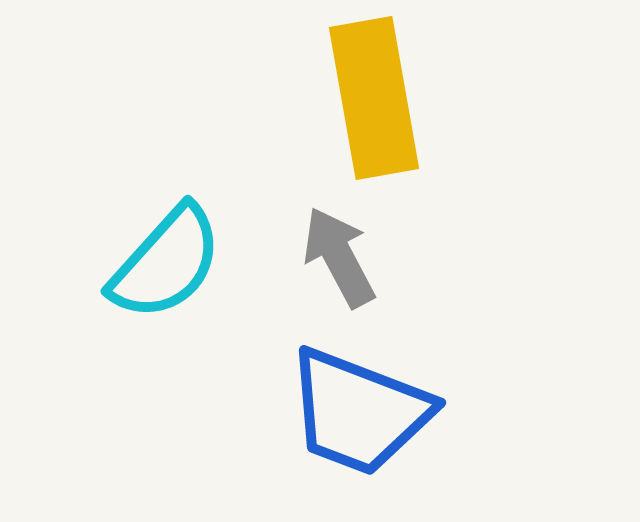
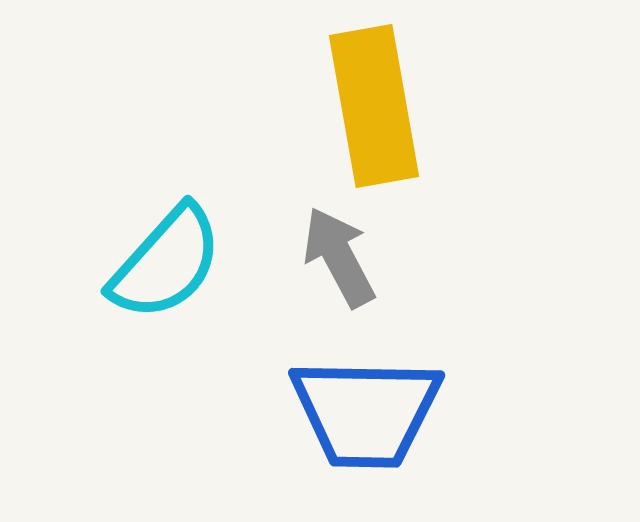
yellow rectangle: moved 8 px down
blue trapezoid: moved 7 px right; rotated 20 degrees counterclockwise
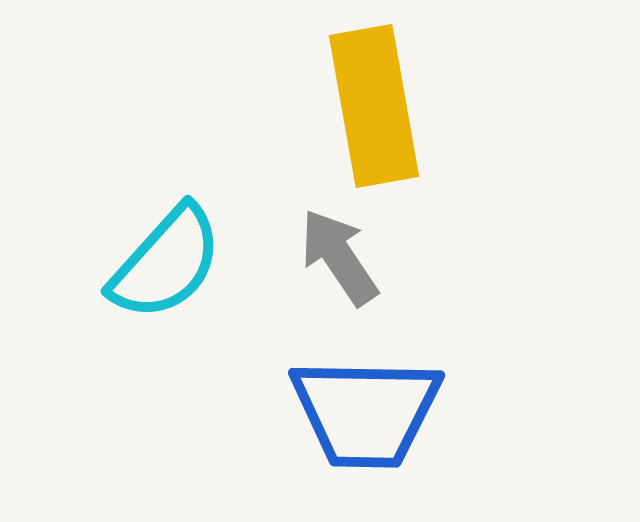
gray arrow: rotated 6 degrees counterclockwise
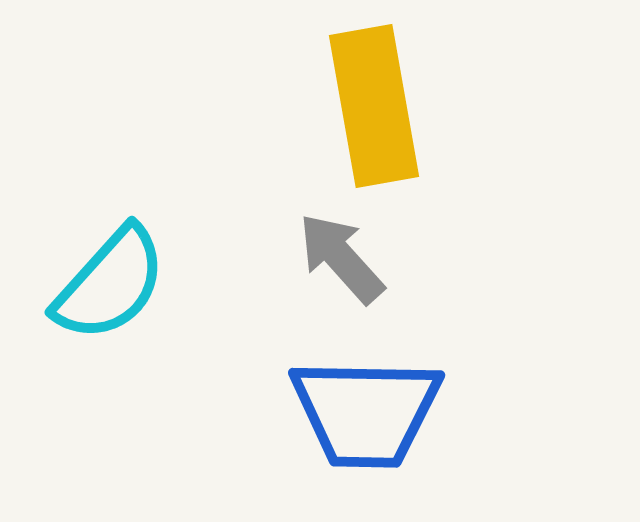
gray arrow: moved 2 px right, 1 px down; rotated 8 degrees counterclockwise
cyan semicircle: moved 56 px left, 21 px down
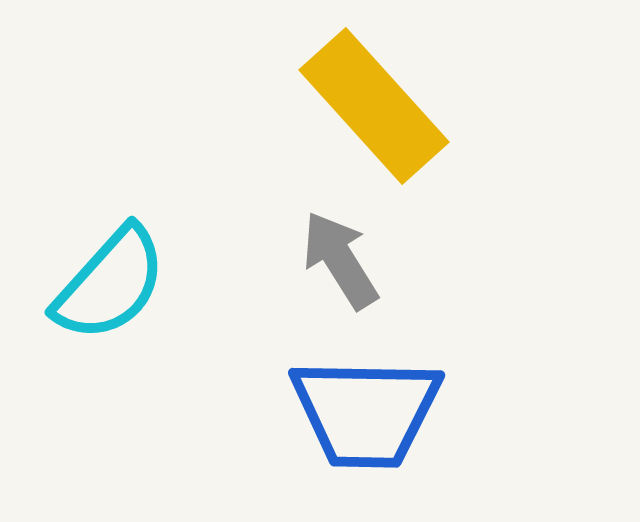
yellow rectangle: rotated 32 degrees counterclockwise
gray arrow: moved 1 px left, 2 px down; rotated 10 degrees clockwise
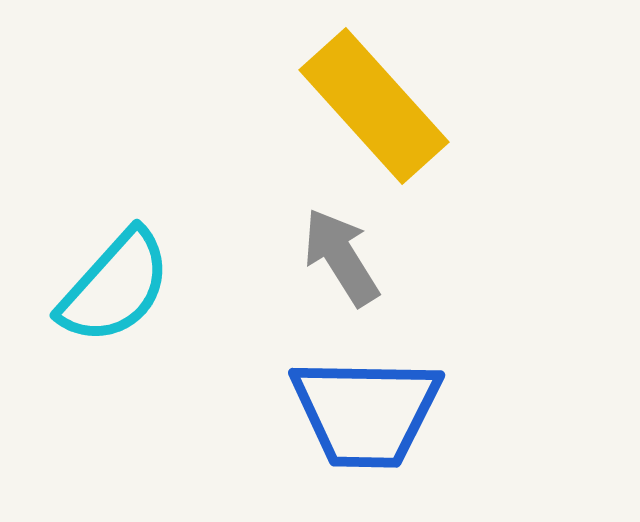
gray arrow: moved 1 px right, 3 px up
cyan semicircle: moved 5 px right, 3 px down
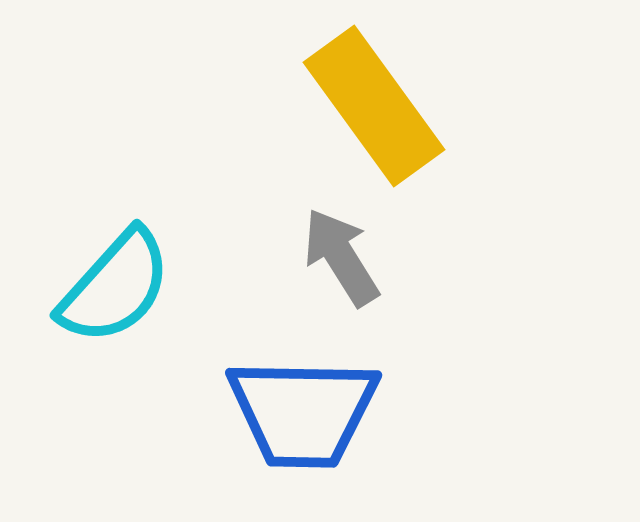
yellow rectangle: rotated 6 degrees clockwise
blue trapezoid: moved 63 px left
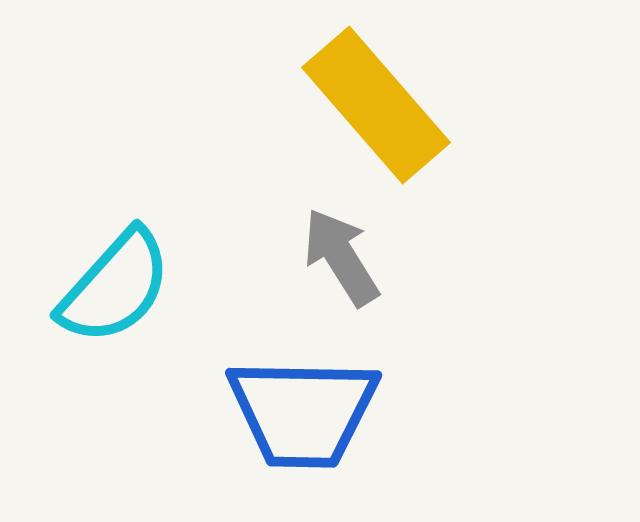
yellow rectangle: moved 2 px right, 1 px up; rotated 5 degrees counterclockwise
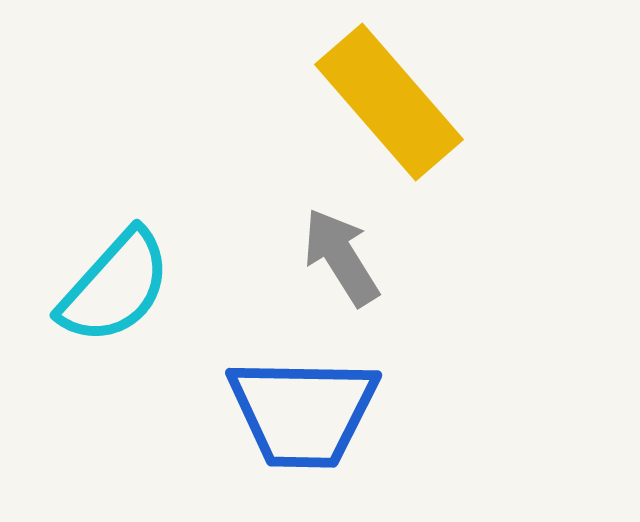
yellow rectangle: moved 13 px right, 3 px up
